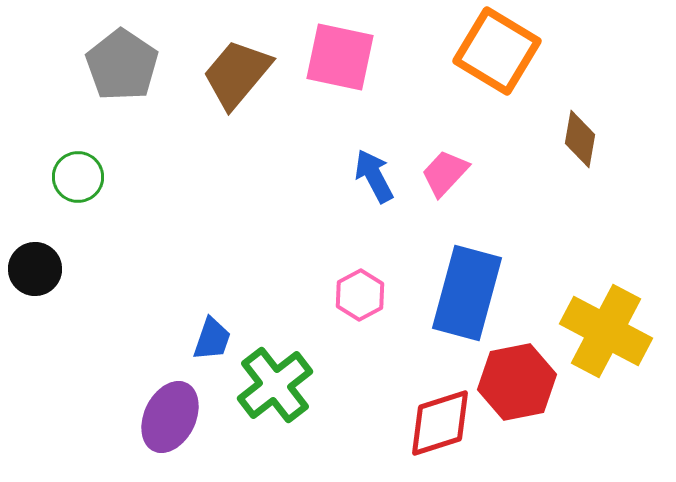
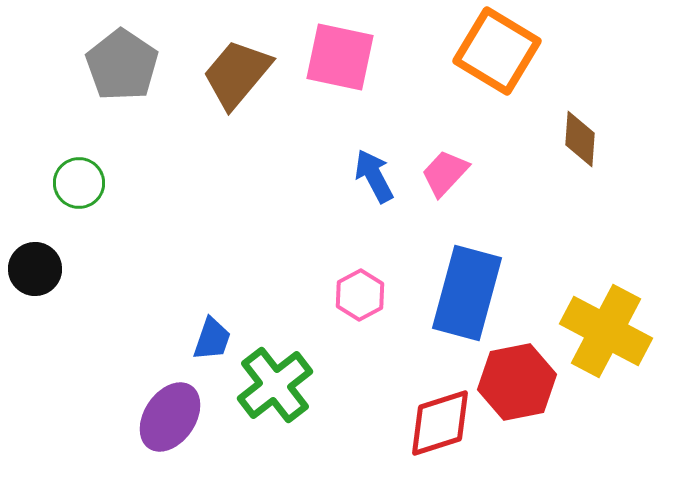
brown diamond: rotated 6 degrees counterclockwise
green circle: moved 1 px right, 6 px down
purple ellipse: rotated 8 degrees clockwise
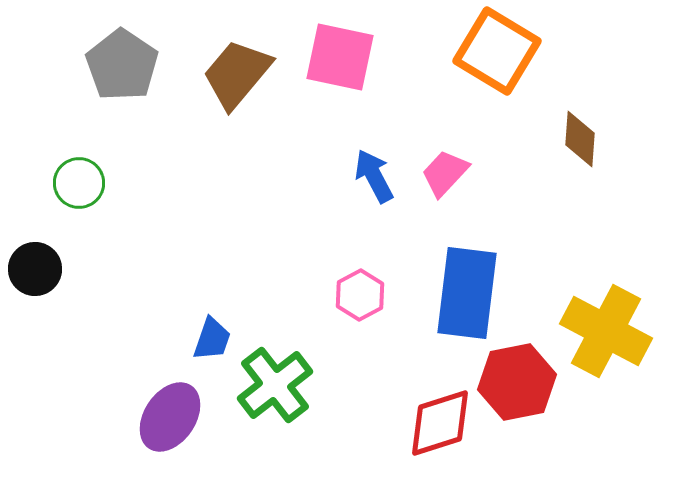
blue rectangle: rotated 8 degrees counterclockwise
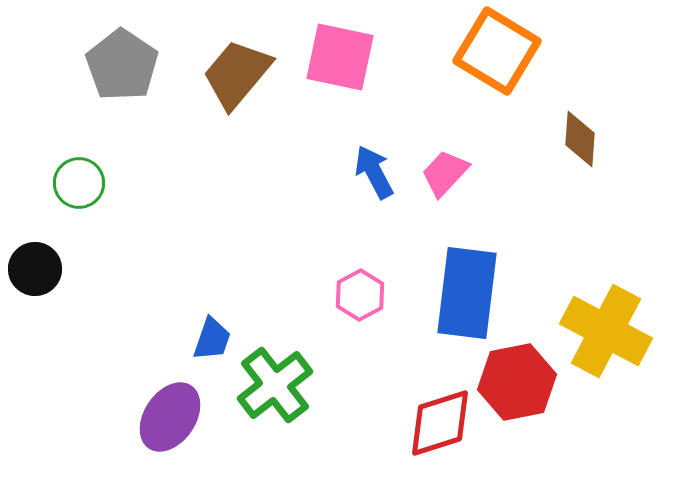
blue arrow: moved 4 px up
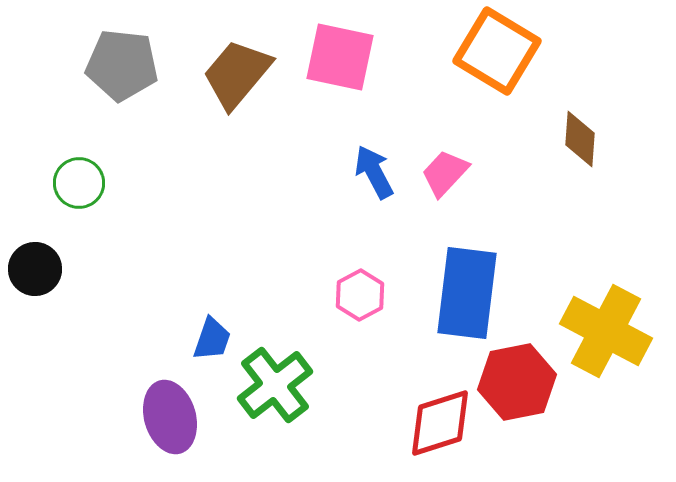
gray pentagon: rotated 28 degrees counterclockwise
purple ellipse: rotated 50 degrees counterclockwise
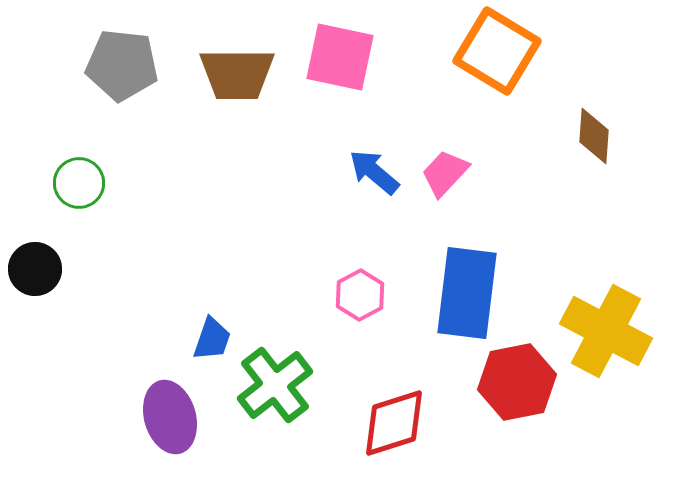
brown trapezoid: rotated 130 degrees counterclockwise
brown diamond: moved 14 px right, 3 px up
blue arrow: rotated 22 degrees counterclockwise
red diamond: moved 46 px left
